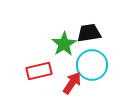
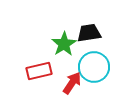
cyan circle: moved 2 px right, 2 px down
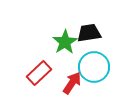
green star: moved 1 px right, 2 px up
red rectangle: moved 2 px down; rotated 30 degrees counterclockwise
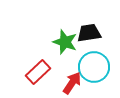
green star: rotated 20 degrees counterclockwise
red rectangle: moved 1 px left, 1 px up
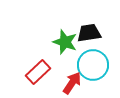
cyan circle: moved 1 px left, 2 px up
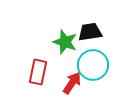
black trapezoid: moved 1 px right, 1 px up
red rectangle: rotated 35 degrees counterclockwise
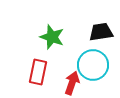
black trapezoid: moved 11 px right
green star: moved 13 px left, 5 px up
red arrow: rotated 15 degrees counterclockwise
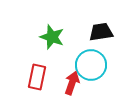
cyan circle: moved 2 px left
red rectangle: moved 1 px left, 5 px down
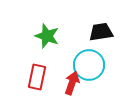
green star: moved 5 px left, 1 px up
cyan circle: moved 2 px left
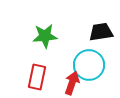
green star: moved 2 px left; rotated 25 degrees counterclockwise
